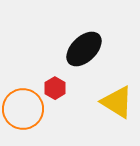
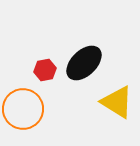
black ellipse: moved 14 px down
red hexagon: moved 10 px left, 18 px up; rotated 20 degrees clockwise
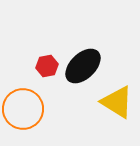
black ellipse: moved 1 px left, 3 px down
red hexagon: moved 2 px right, 4 px up
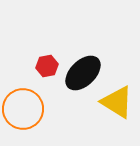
black ellipse: moved 7 px down
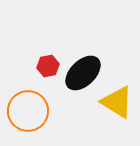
red hexagon: moved 1 px right
orange circle: moved 5 px right, 2 px down
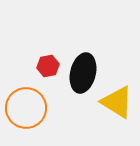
black ellipse: rotated 33 degrees counterclockwise
orange circle: moved 2 px left, 3 px up
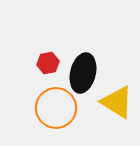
red hexagon: moved 3 px up
orange circle: moved 30 px right
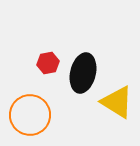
orange circle: moved 26 px left, 7 px down
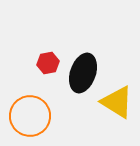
black ellipse: rotated 6 degrees clockwise
orange circle: moved 1 px down
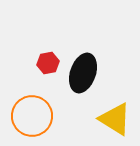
yellow triangle: moved 2 px left, 17 px down
orange circle: moved 2 px right
